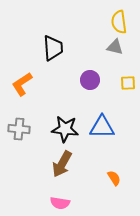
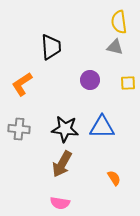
black trapezoid: moved 2 px left, 1 px up
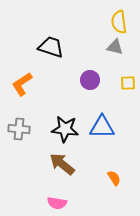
black trapezoid: rotated 68 degrees counterclockwise
brown arrow: rotated 100 degrees clockwise
pink semicircle: moved 3 px left
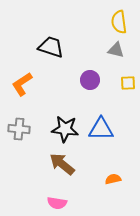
gray triangle: moved 1 px right, 3 px down
blue triangle: moved 1 px left, 2 px down
orange semicircle: moved 1 px left, 1 px down; rotated 70 degrees counterclockwise
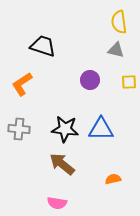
black trapezoid: moved 8 px left, 1 px up
yellow square: moved 1 px right, 1 px up
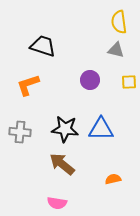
orange L-shape: moved 6 px right, 1 px down; rotated 15 degrees clockwise
gray cross: moved 1 px right, 3 px down
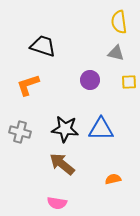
gray triangle: moved 3 px down
gray cross: rotated 10 degrees clockwise
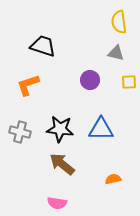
black star: moved 5 px left
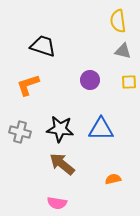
yellow semicircle: moved 1 px left, 1 px up
gray triangle: moved 7 px right, 2 px up
